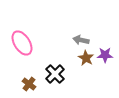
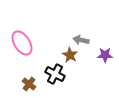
brown star: moved 16 px left, 3 px up
black cross: rotated 18 degrees counterclockwise
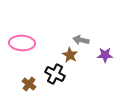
pink ellipse: rotated 55 degrees counterclockwise
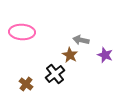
pink ellipse: moved 11 px up
purple star: rotated 21 degrees clockwise
black cross: rotated 24 degrees clockwise
brown cross: moved 3 px left
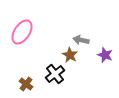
pink ellipse: rotated 60 degrees counterclockwise
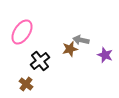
brown star: moved 6 px up; rotated 28 degrees clockwise
black cross: moved 15 px left, 13 px up
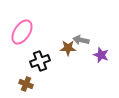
brown star: moved 2 px left, 1 px up; rotated 14 degrees clockwise
purple star: moved 4 px left
black cross: rotated 18 degrees clockwise
brown cross: rotated 16 degrees counterclockwise
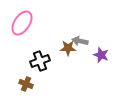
pink ellipse: moved 9 px up
gray arrow: moved 1 px left, 1 px down
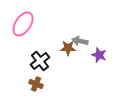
pink ellipse: moved 1 px right, 1 px down
purple star: moved 2 px left
black cross: rotated 18 degrees counterclockwise
brown cross: moved 10 px right
